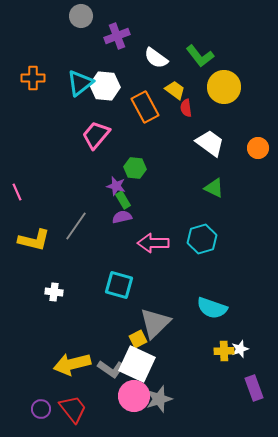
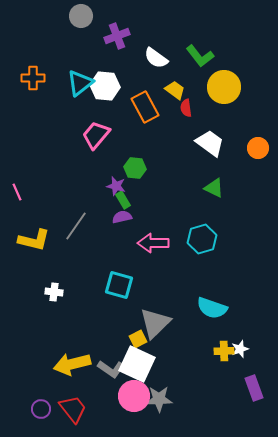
gray star: rotated 16 degrees clockwise
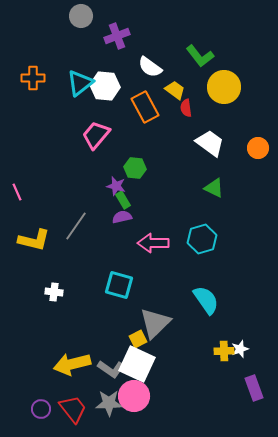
white semicircle: moved 6 px left, 9 px down
cyan semicircle: moved 6 px left, 8 px up; rotated 144 degrees counterclockwise
gray star: moved 50 px left, 4 px down
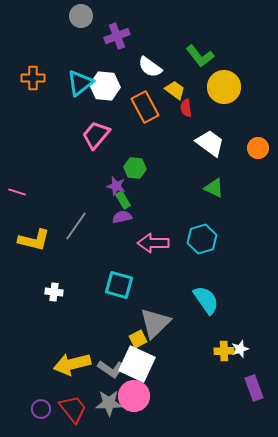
pink line: rotated 48 degrees counterclockwise
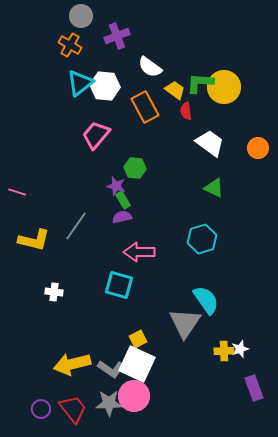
green L-shape: moved 27 px down; rotated 132 degrees clockwise
orange cross: moved 37 px right, 33 px up; rotated 30 degrees clockwise
red semicircle: moved 3 px down
pink arrow: moved 14 px left, 9 px down
gray triangle: moved 30 px right; rotated 12 degrees counterclockwise
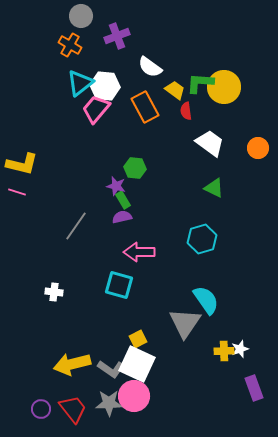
pink trapezoid: moved 26 px up
yellow L-shape: moved 12 px left, 76 px up
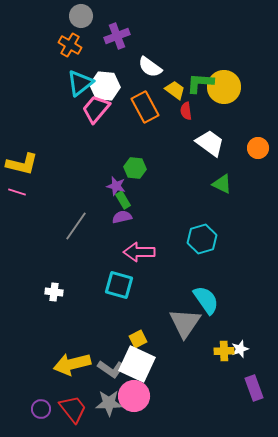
green triangle: moved 8 px right, 4 px up
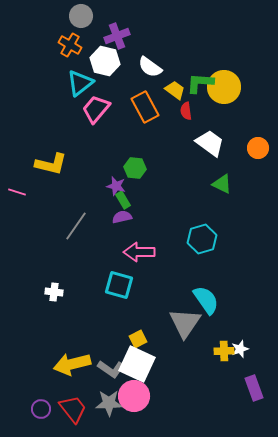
white hexagon: moved 25 px up; rotated 8 degrees clockwise
yellow L-shape: moved 29 px right
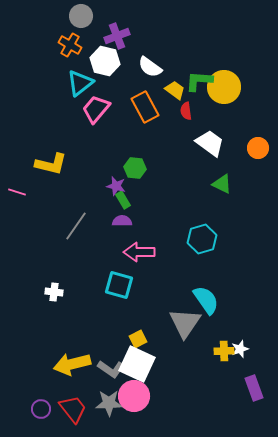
green L-shape: moved 1 px left, 2 px up
purple semicircle: moved 4 px down; rotated 12 degrees clockwise
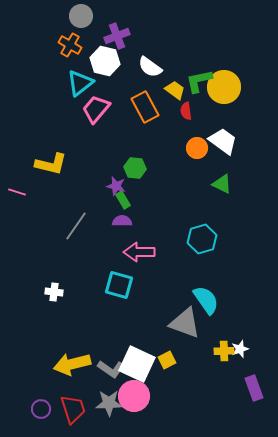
green L-shape: rotated 16 degrees counterclockwise
white trapezoid: moved 13 px right, 2 px up
orange circle: moved 61 px left
gray triangle: rotated 44 degrees counterclockwise
yellow square: moved 29 px right, 21 px down
red trapezoid: rotated 20 degrees clockwise
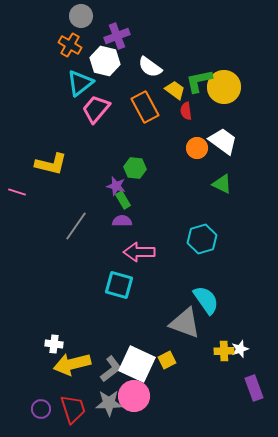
white cross: moved 52 px down
gray L-shape: rotated 72 degrees counterclockwise
